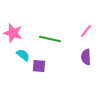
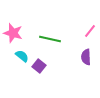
pink line: moved 4 px right
cyan semicircle: moved 1 px left, 1 px down
purple square: rotated 32 degrees clockwise
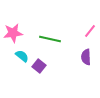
pink star: rotated 24 degrees counterclockwise
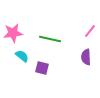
purple square: moved 3 px right, 2 px down; rotated 24 degrees counterclockwise
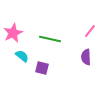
pink star: rotated 18 degrees counterclockwise
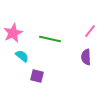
purple square: moved 5 px left, 8 px down
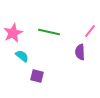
green line: moved 1 px left, 7 px up
purple semicircle: moved 6 px left, 5 px up
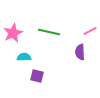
pink line: rotated 24 degrees clockwise
cyan semicircle: moved 2 px right, 1 px down; rotated 40 degrees counterclockwise
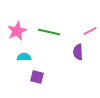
pink star: moved 4 px right, 2 px up
purple semicircle: moved 2 px left
purple square: moved 1 px down
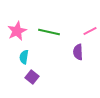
cyan semicircle: rotated 80 degrees counterclockwise
purple square: moved 5 px left; rotated 24 degrees clockwise
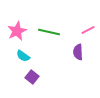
pink line: moved 2 px left, 1 px up
cyan semicircle: moved 1 px left, 1 px up; rotated 64 degrees counterclockwise
